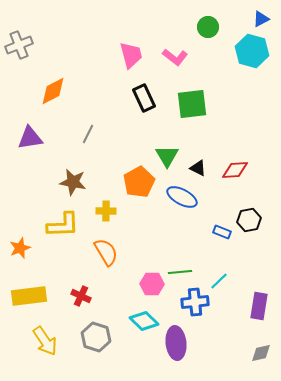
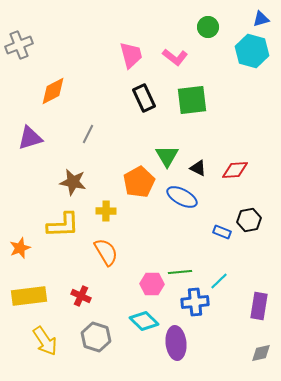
blue triangle: rotated 12 degrees clockwise
green square: moved 4 px up
purple triangle: rotated 8 degrees counterclockwise
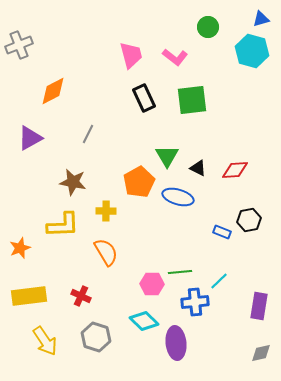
purple triangle: rotated 12 degrees counterclockwise
blue ellipse: moved 4 px left; rotated 12 degrees counterclockwise
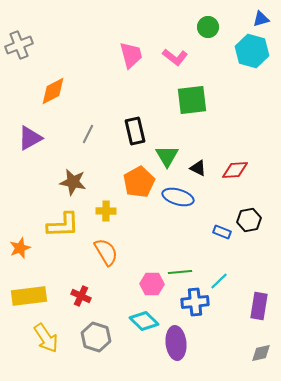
black rectangle: moved 9 px left, 33 px down; rotated 12 degrees clockwise
yellow arrow: moved 1 px right, 3 px up
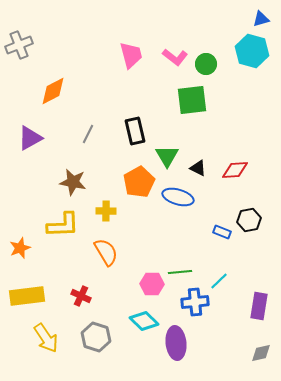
green circle: moved 2 px left, 37 px down
yellow rectangle: moved 2 px left
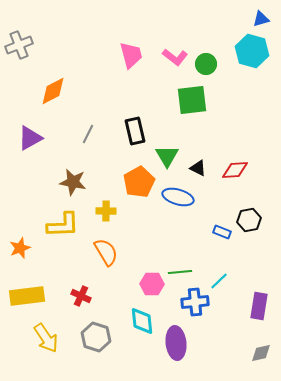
cyan diamond: moved 2 px left; rotated 40 degrees clockwise
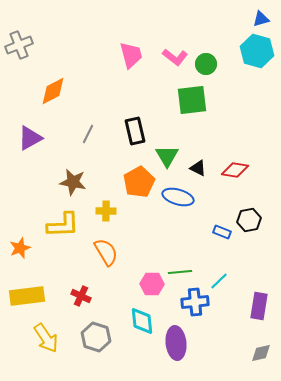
cyan hexagon: moved 5 px right
red diamond: rotated 12 degrees clockwise
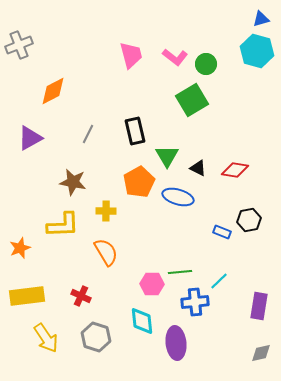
green square: rotated 24 degrees counterclockwise
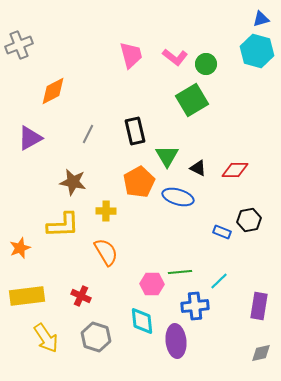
red diamond: rotated 8 degrees counterclockwise
blue cross: moved 4 px down
purple ellipse: moved 2 px up
